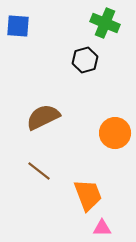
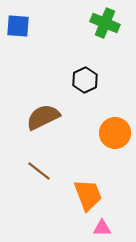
black hexagon: moved 20 px down; rotated 10 degrees counterclockwise
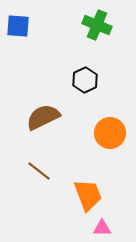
green cross: moved 8 px left, 2 px down
orange circle: moved 5 px left
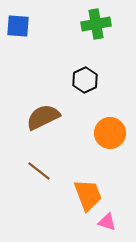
green cross: moved 1 px left, 1 px up; rotated 32 degrees counterclockwise
pink triangle: moved 5 px right, 6 px up; rotated 18 degrees clockwise
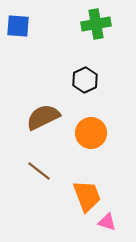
orange circle: moved 19 px left
orange trapezoid: moved 1 px left, 1 px down
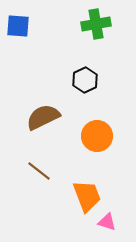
orange circle: moved 6 px right, 3 px down
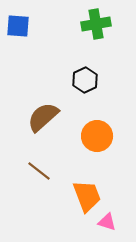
brown semicircle: rotated 16 degrees counterclockwise
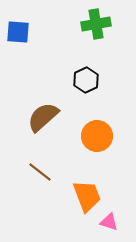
blue square: moved 6 px down
black hexagon: moved 1 px right
brown line: moved 1 px right, 1 px down
pink triangle: moved 2 px right
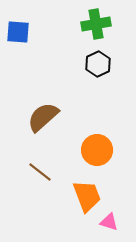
black hexagon: moved 12 px right, 16 px up
orange circle: moved 14 px down
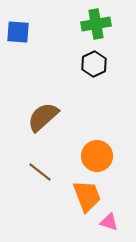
black hexagon: moved 4 px left
orange circle: moved 6 px down
